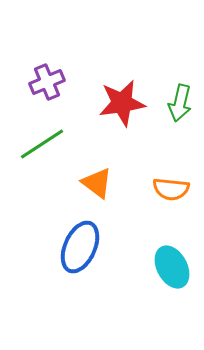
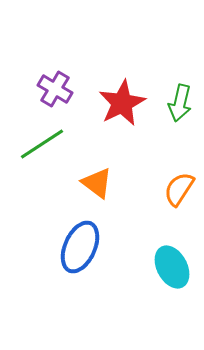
purple cross: moved 8 px right, 7 px down; rotated 36 degrees counterclockwise
red star: rotated 18 degrees counterclockwise
orange semicircle: moved 8 px right; rotated 117 degrees clockwise
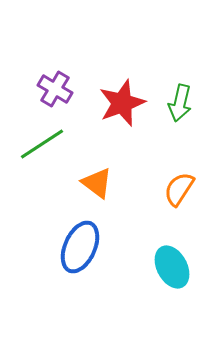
red star: rotated 6 degrees clockwise
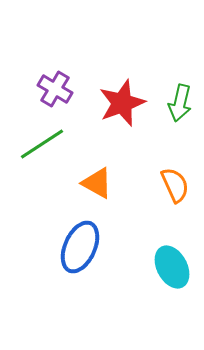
orange triangle: rotated 8 degrees counterclockwise
orange semicircle: moved 4 px left, 4 px up; rotated 123 degrees clockwise
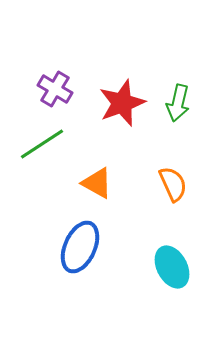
green arrow: moved 2 px left
orange semicircle: moved 2 px left, 1 px up
